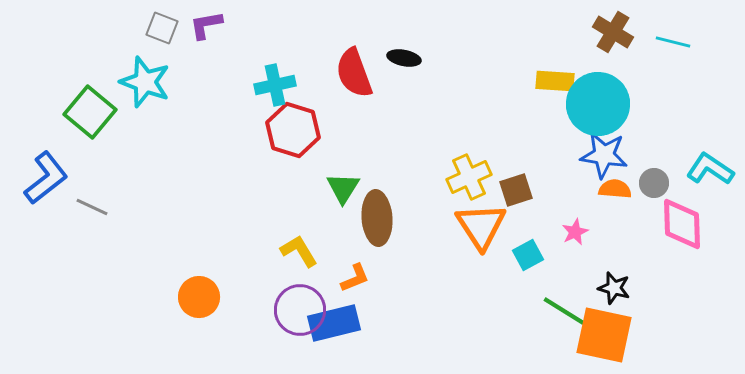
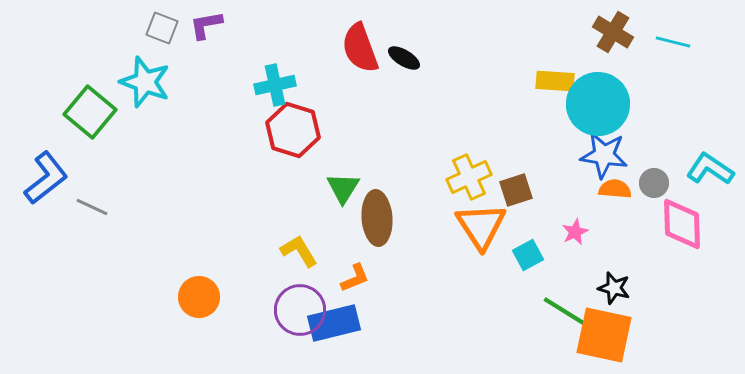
black ellipse: rotated 20 degrees clockwise
red semicircle: moved 6 px right, 25 px up
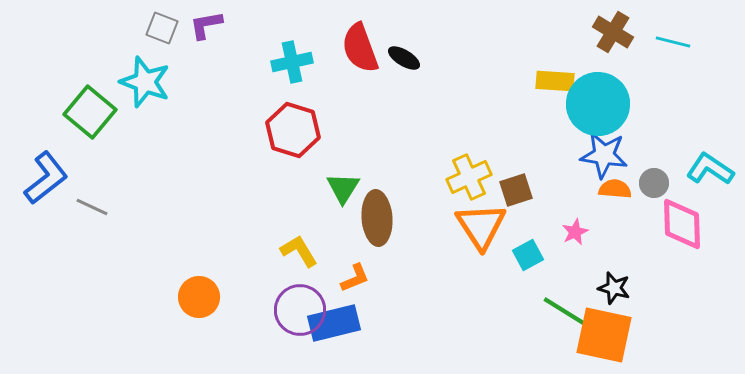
cyan cross: moved 17 px right, 23 px up
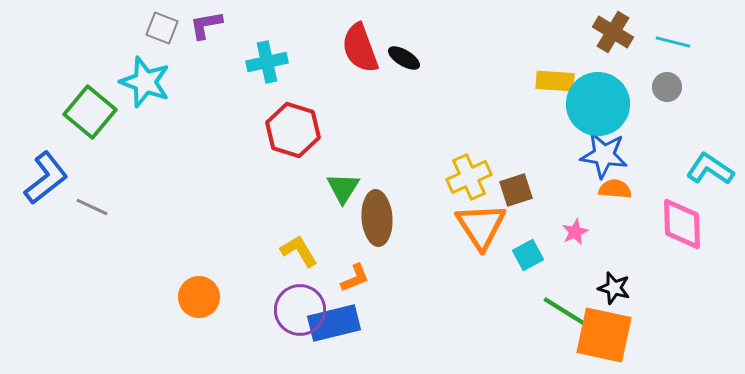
cyan cross: moved 25 px left
gray circle: moved 13 px right, 96 px up
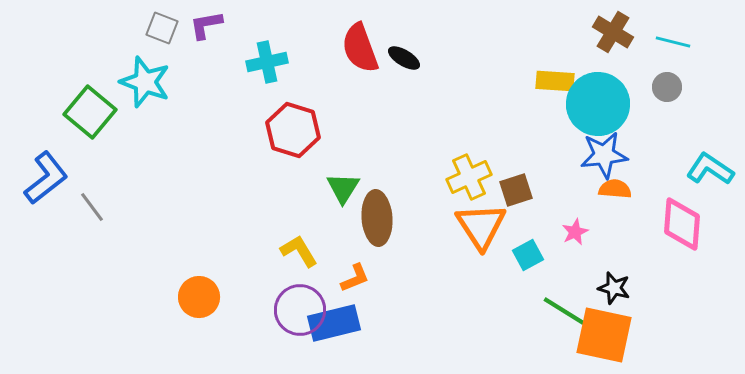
blue star: rotated 15 degrees counterclockwise
gray line: rotated 28 degrees clockwise
pink diamond: rotated 6 degrees clockwise
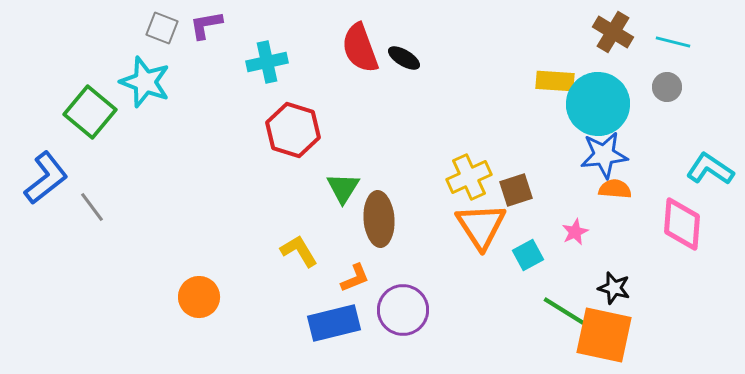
brown ellipse: moved 2 px right, 1 px down
purple circle: moved 103 px right
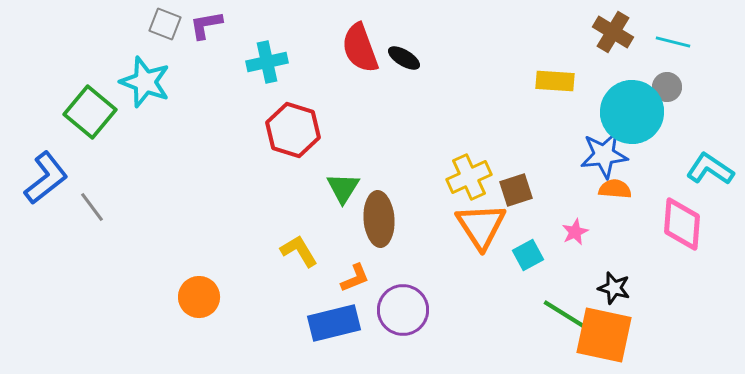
gray square: moved 3 px right, 4 px up
cyan circle: moved 34 px right, 8 px down
green line: moved 3 px down
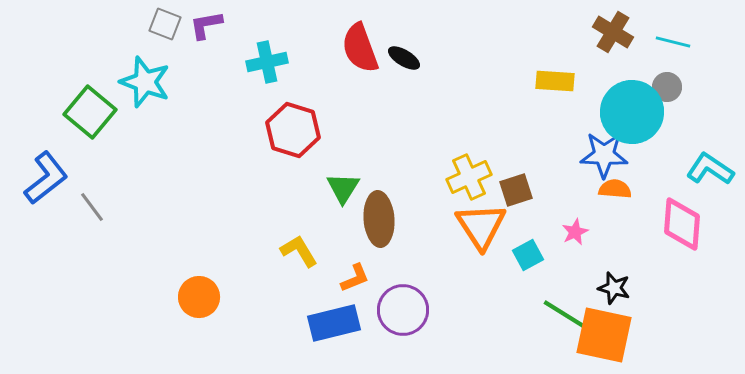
blue star: rotated 9 degrees clockwise
